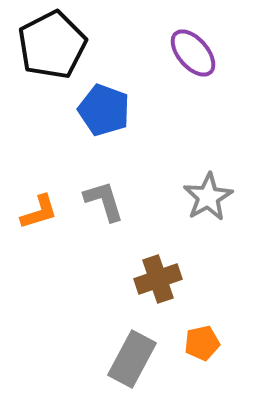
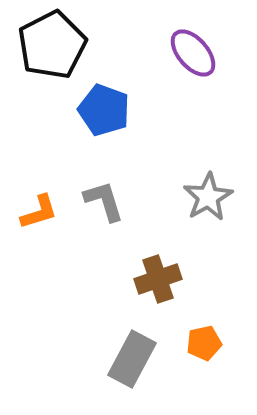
orange pentagon: moved 2 px right
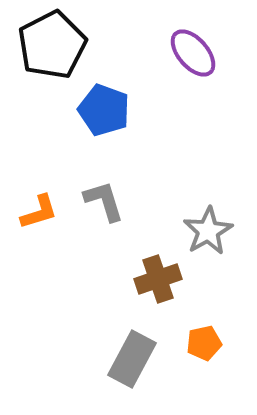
gray star: moved 34 px down
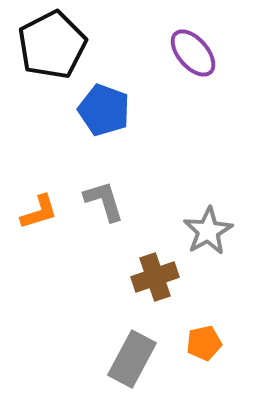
brown cross: moved 3 px left, 2 px up
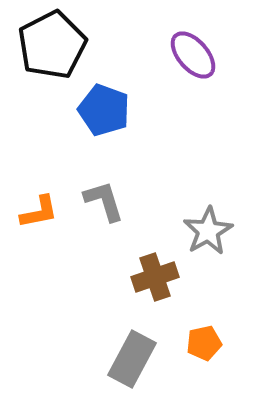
purple ellipse: moved 2 px down
orange L-shape: rotated 6 degrees clockwise
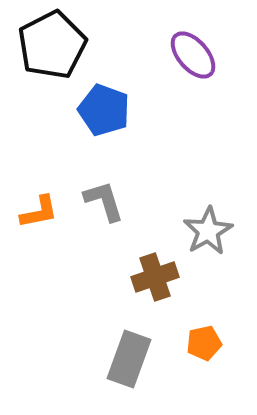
gray rectangle: moved 3 px left; rotated 8 degrees counterclockwise
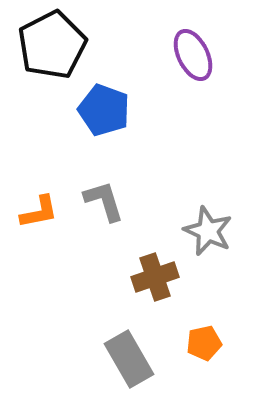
purple ellipse: rotated 15 degrees clockwise
gray star: rotated 18 degrees counterclockwise
gray rectangle: rotated 50 degrees counterclockwise
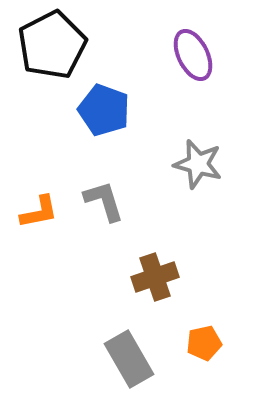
gray star: moved 10 px left, 67 px up; rotated 9 degrees counterclockwise
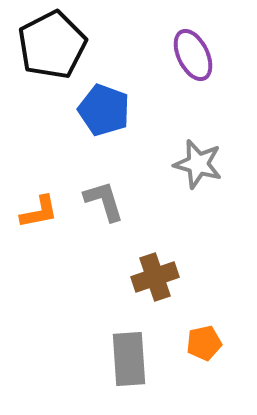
gray rectangle: rotated 26 degrees clockwise
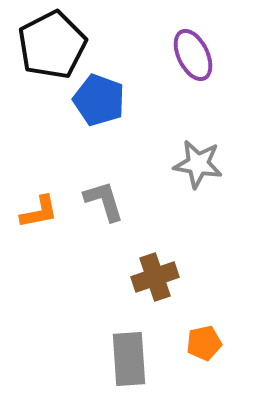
blue pentagon: moved 5 px left, 10 px up
gray star: rotated 6 degrees counterclockwise
